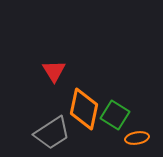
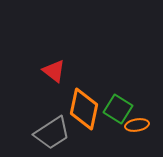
red triangle: rotated 20 degrees counterclockwise
green square: moved 3 px right, 6 px up
orange ellipse: moved 13 px up
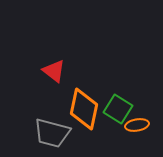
gray trapezoid: rotated 48 degrees clockwise
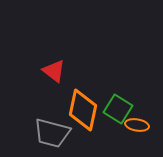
orange diamond: moved 1 px left, 1 px down
orange ellipse: rotated 20 degrees clockwise
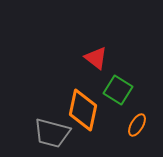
red triangle: moved 42 px right, 13 px up
green square: moved 19 px up
orange ellipse: rotated 70 degrees counterclockwise
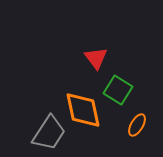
red triangle: rotated 15 degrees clockwise
orange diamond: rotated 24 degrees counterclockwise
gray trapezoid: moved 3 px left; rotated 72 degrees counterclockwise
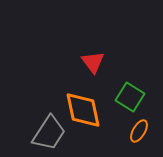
red triangle: moved 3 px left, 4 px down
green square: moved 12 px right, 7 px down
orange ellipse: moved 2 px right, 6 px down
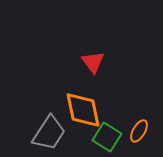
green square: moved 23 px left, 40 px down
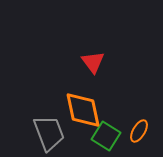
gray trapezoid: rotated 54 degrees counterclockwise
green square: moved 1 px left, 1 px up
